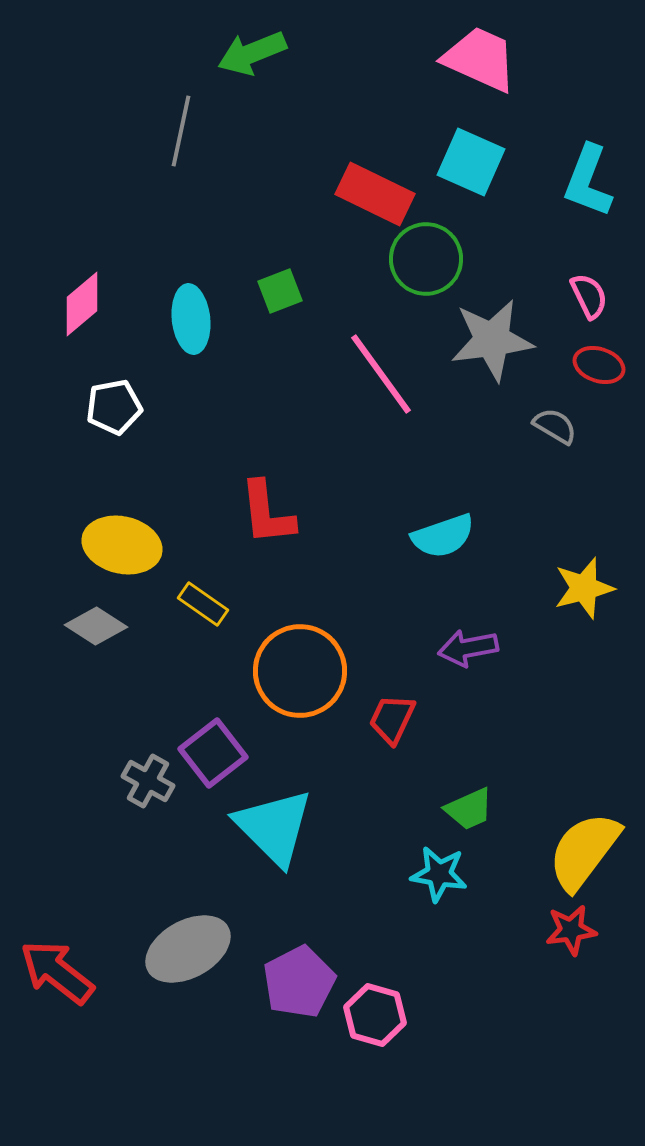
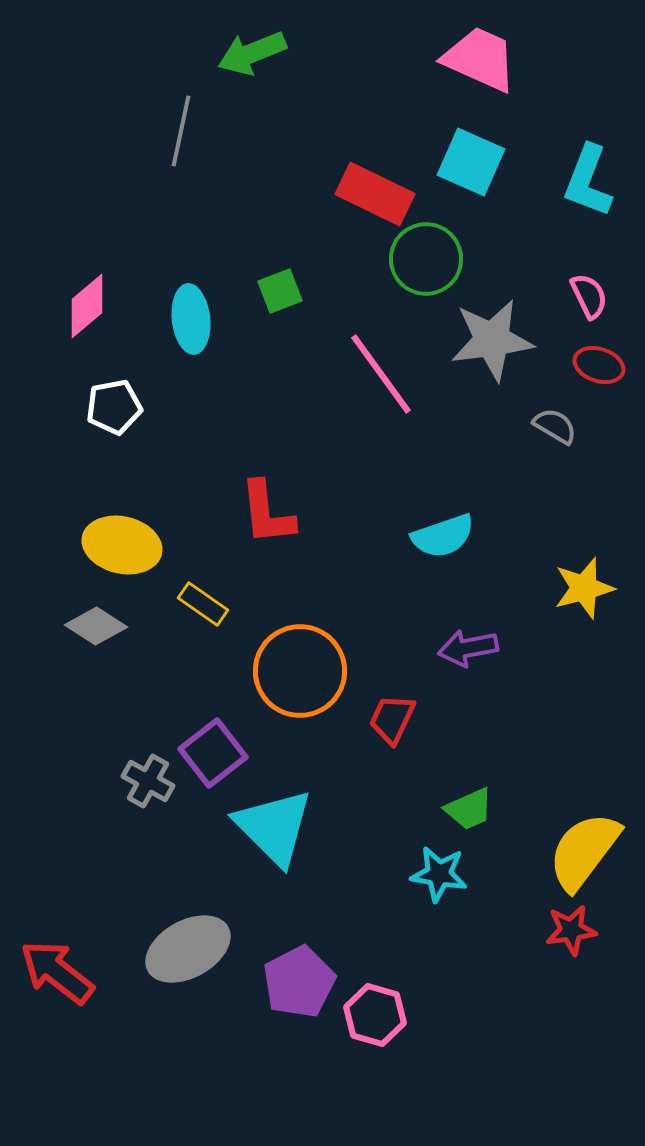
pink diamond: moved 5 px right, 2 px down
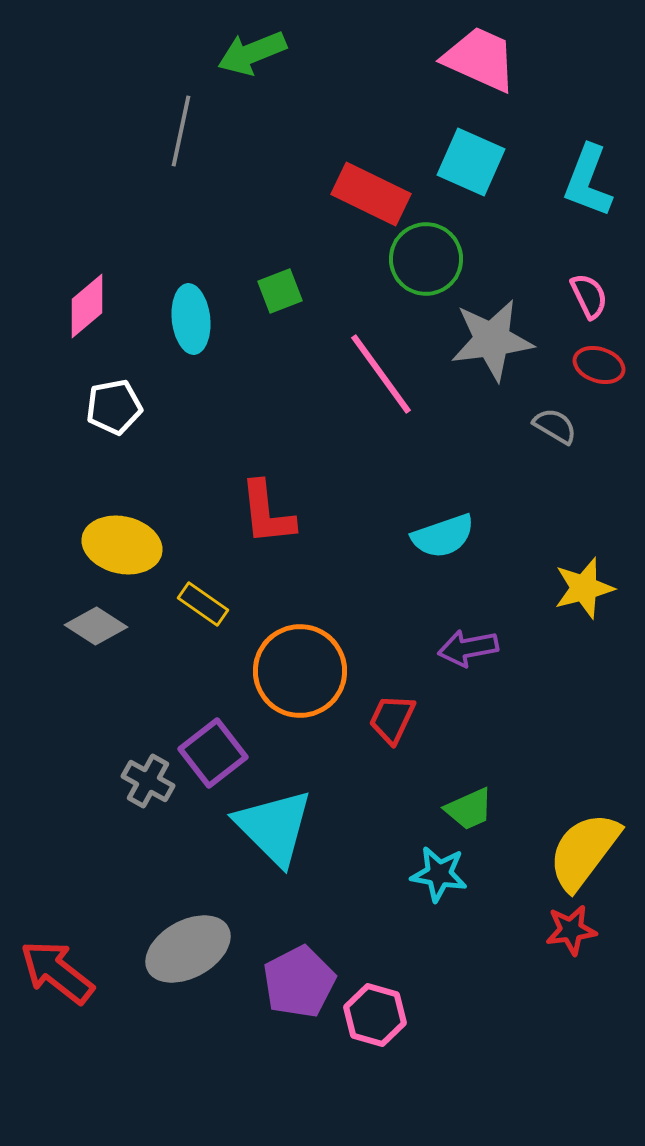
red rectangle: moved 4 px left
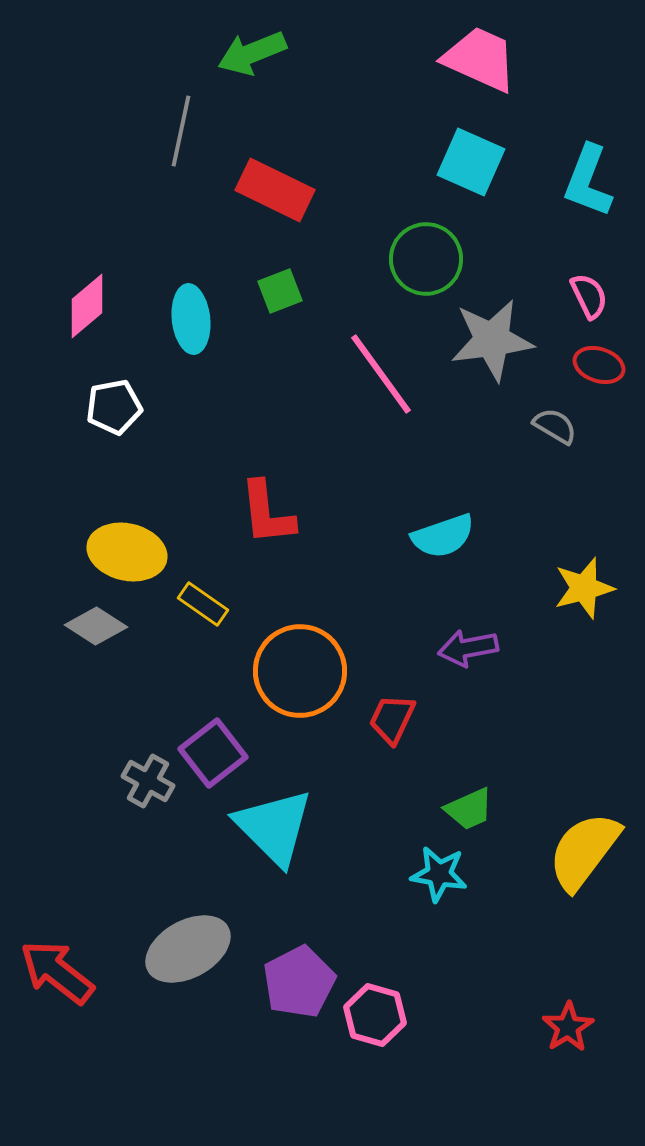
red rectangle: moved 96 px left, 4 px up
yellow ellipse: moved 5 px right, 7 px down
red star: moved 3 px left, 97 px down; rotated 24 degrees counterclockwise
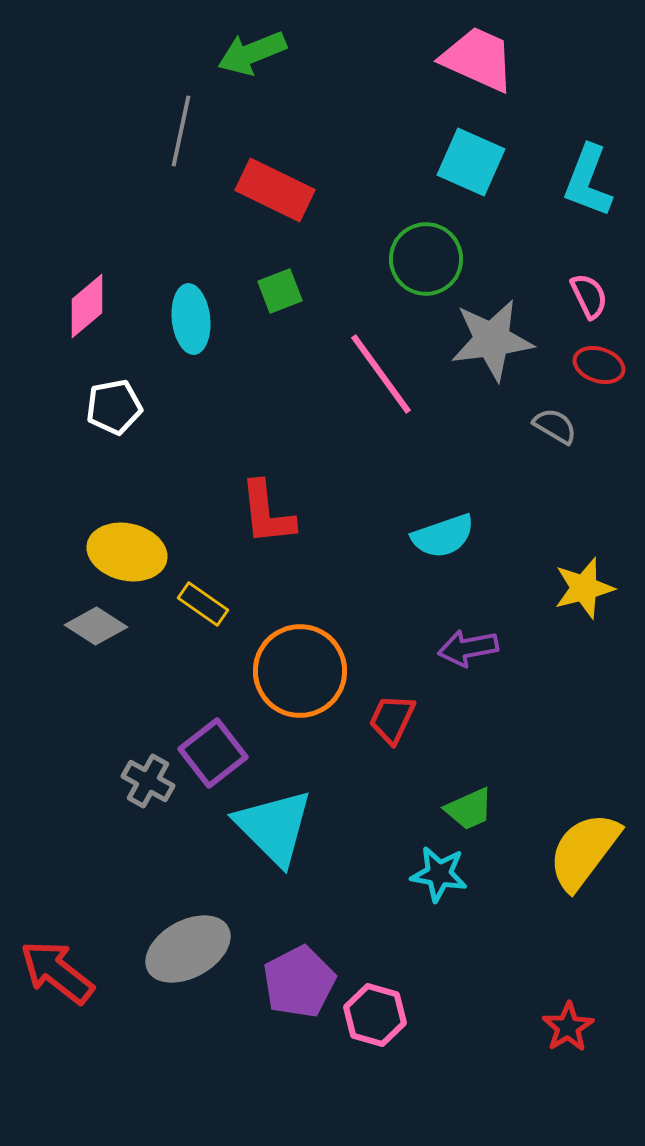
pink trapezoid: moved 2 px left
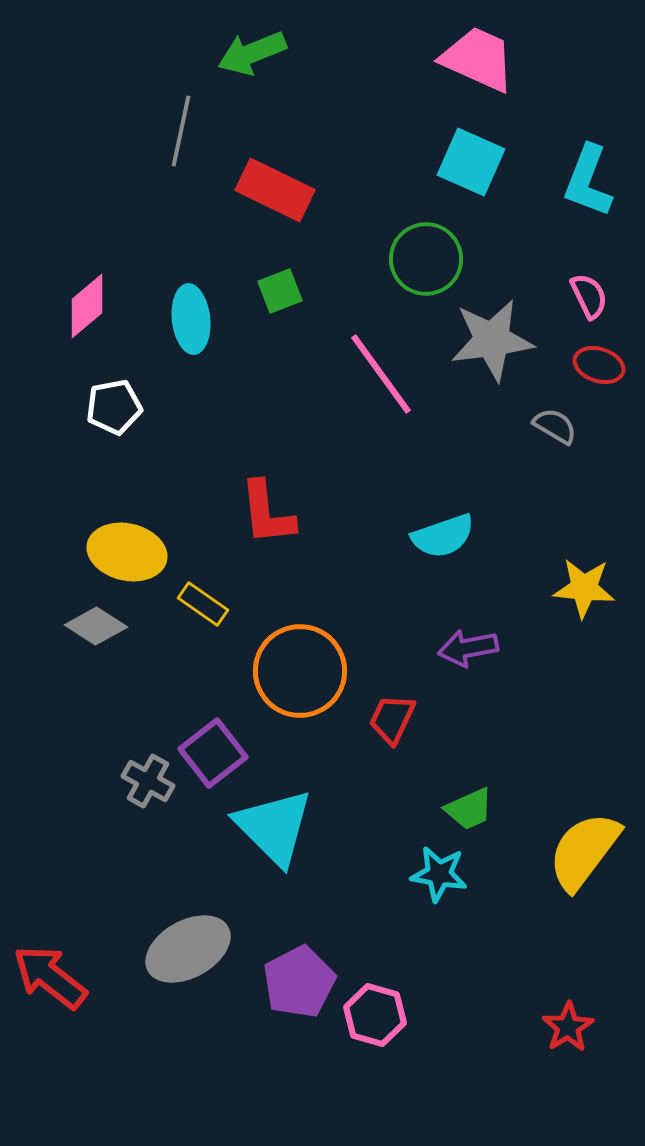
yellow star: rotated 20 degrees clockwise
red arrow: moved 7 px left, 5 px down
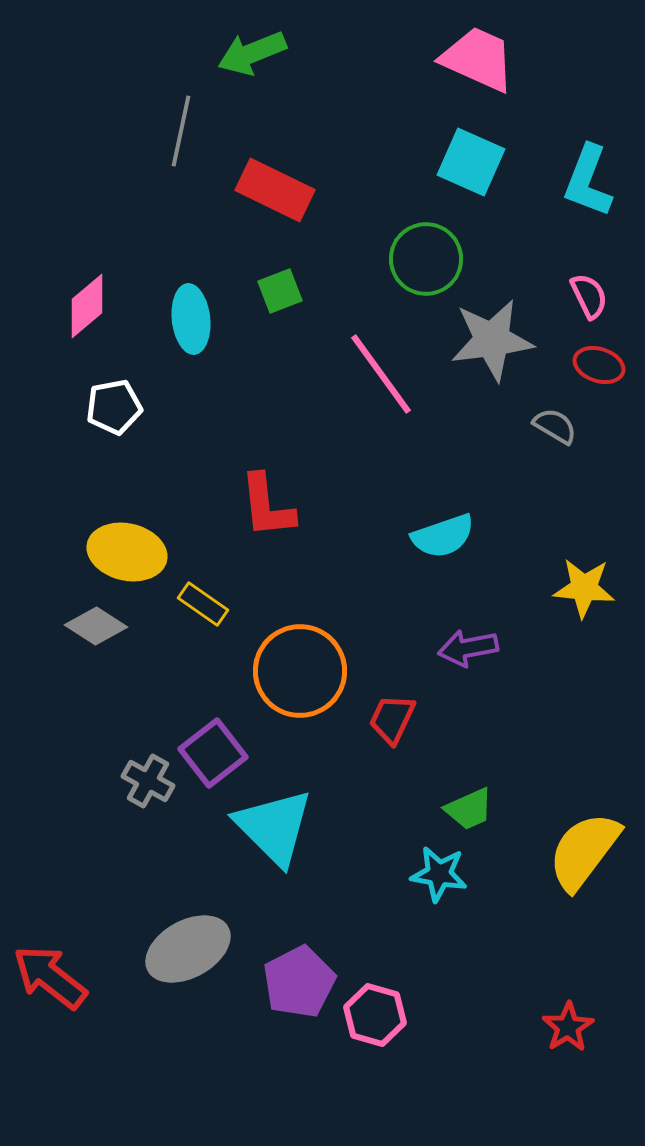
red L-shape: moved 7 px up
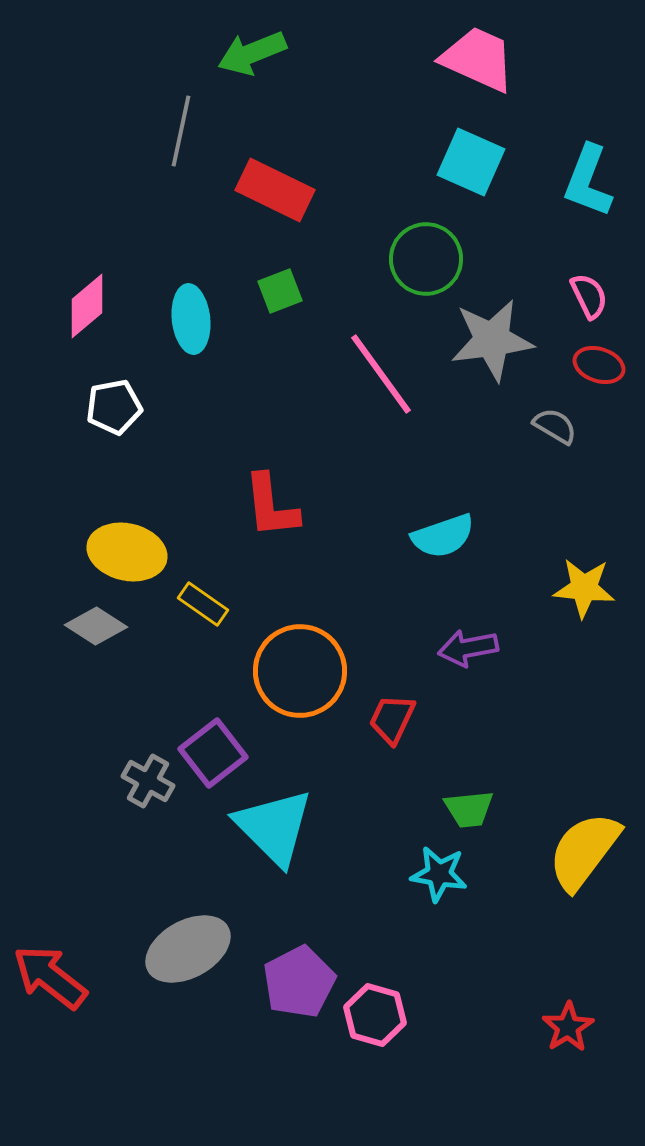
red L-shape: moved 4 px right
green trapezoid: rotated 18 degrees clockwise
